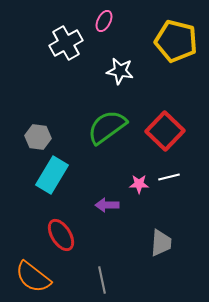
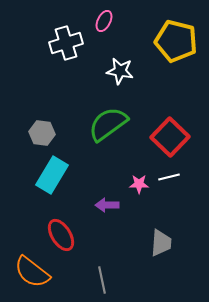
white cross: rotated 12 degrees clockwise
green semicircle: moved 1 px right, 3 px up
red square: moved 5 px right, 6 px down
gray hexagon: moved 4 px right, 4 px up
orange semicircle: moved 1 px left, 5 px up
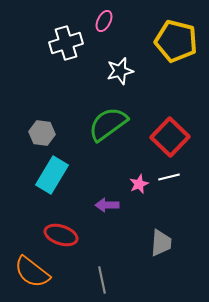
white star: rotated 24 degrees counterclockwise
pink star: rotated 24 degrees counterclockwise
red ellipse: rotated 40 degrees counterclockwise
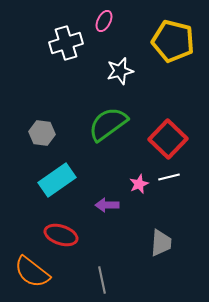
yellow pentagon: moved 3 px left
red square: moved 2 px left, 2 px down
cyan rectangle: moved 5 px right, 5 px down; rotated 24 degrees clockwise
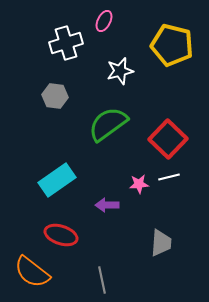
yellow pentagon: moved 1 px left, 4 px down
gray hexagon: moved 13 px right, 37 px up
pink star: rotated 18 degrees clockwise
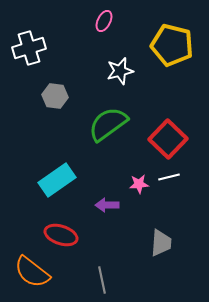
white cross: moved 37 px left, 5 px down
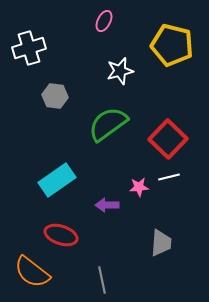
pink star: moved 3 px down
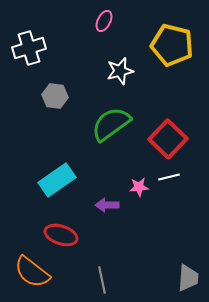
green semicircle: moved 3 px right
gray trapezoid: moved 27 px right, 35 px down
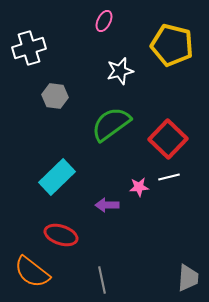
cyan rectangle: moved 3 px up; rotated 9 degrees counterclockwise
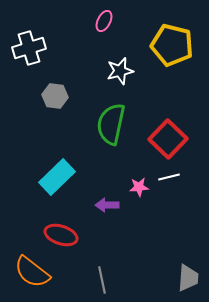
green semicircle: rotated 42 degrees counterclockwise
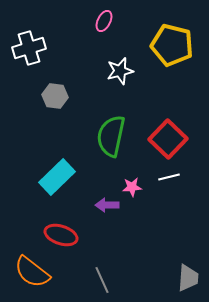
green semicircle: moved 12 px down
pink star: moved 7 px left
gray line: rotated 12 degrees counterclockwise
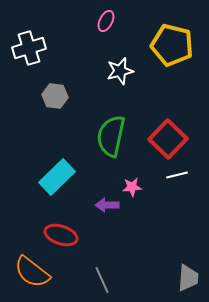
pink ellipse: moved 2 px right
white line: moved 8 px right, 2 px up
